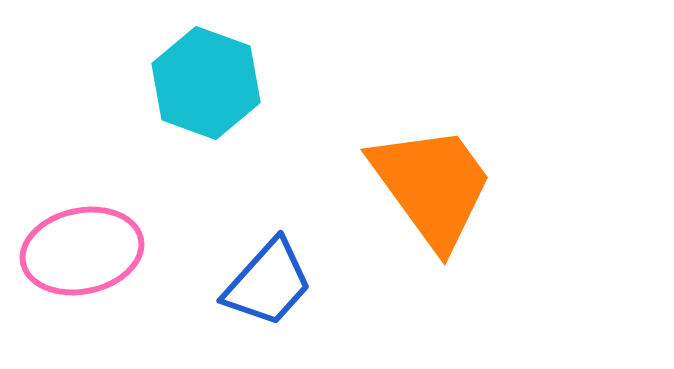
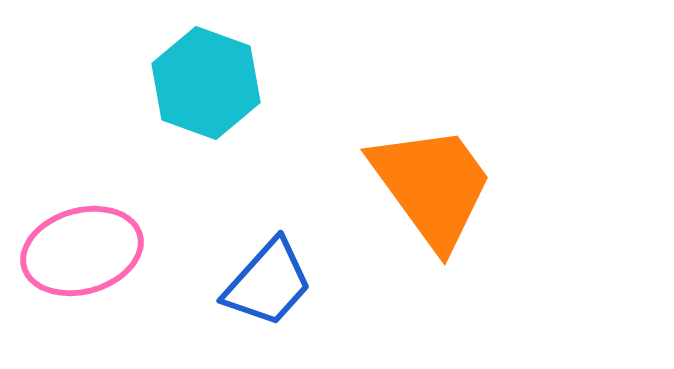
pink ellipse: rotated 4 degrees counterclockwise
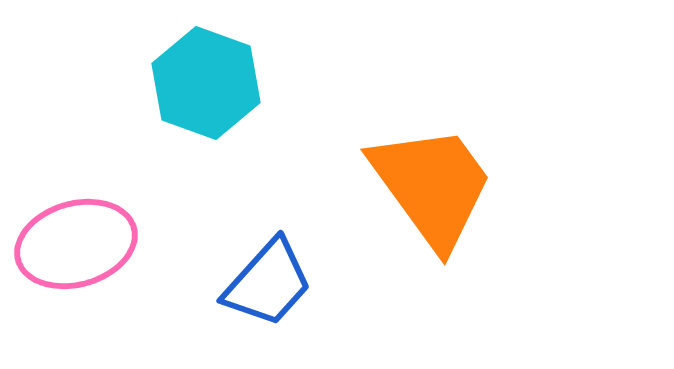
pink ellipse: moved 6 px left, 7 px up
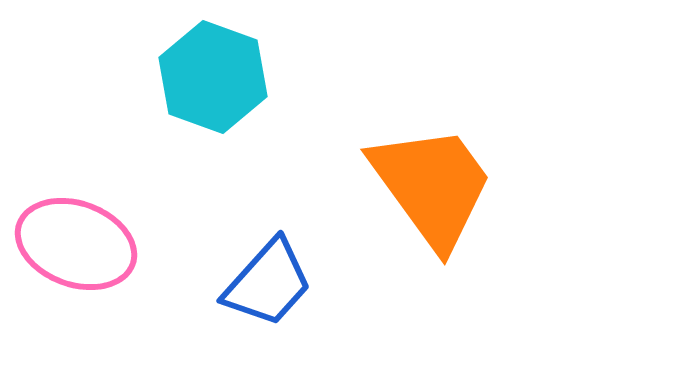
cyan hexagon: moved 7 px right, 6 px up
pink ellipse: rotated 36 degrees clockwise
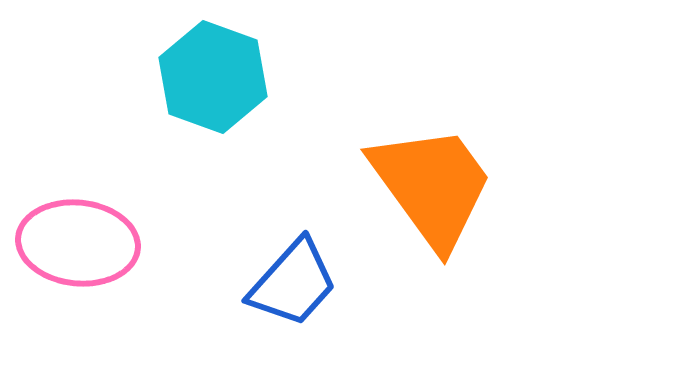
pink ellipse: moved 2 px right, 1 px up; rotated 14 degrees counterclockwise
blue trapezoid: moved 25 px right
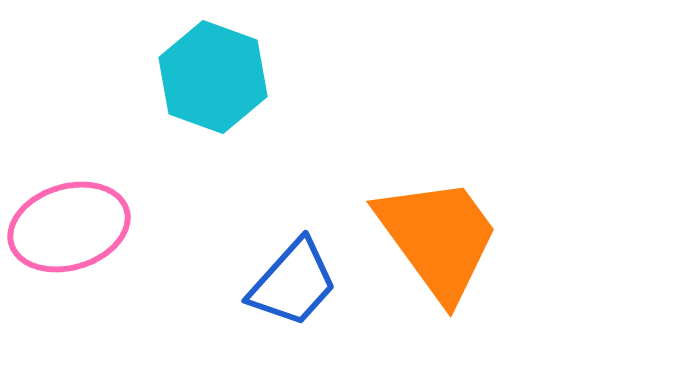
orange trapezoid: moved 6 px right, 52 px down
pink ellipse: moved 9 px left, 16 px up; rotated 23 degrees counterclockwise
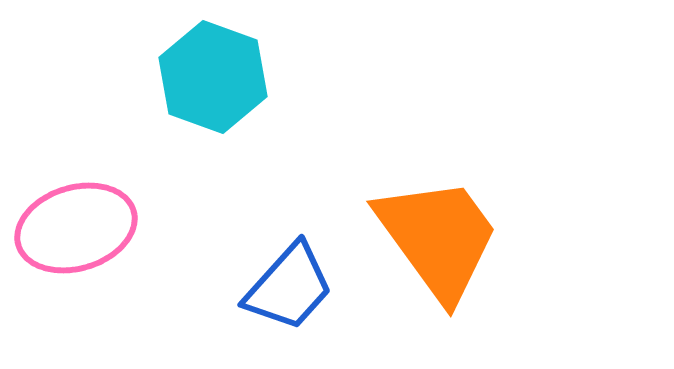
pink ellipse: moved 7 px right, 1 px down
blue trapezoid: moved 4 px left, 4 px down
